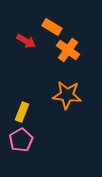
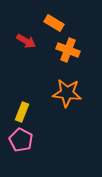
orange rectangle: moved 2 px right, 4 px up
orange cross: rotated 15 degrees counterclockwise
orange star: moved 2 px up
pink pentagon: rotated 15 degrees counterclockwise
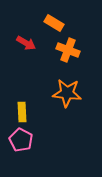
red arrow: moved 2 px down
yellow rectangle: rotated 24 degrees counterclockwise
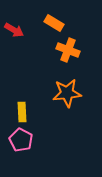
red arrow: moved 12 px left, 13 px up
orange star: rotated 12 degrees counterclockwise
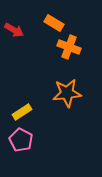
orange cross: moved 1 px right, 3 px up
yellow rectangle: rotated 60 degrees clockwise
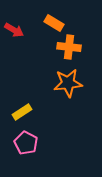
orange cross: rotated 15 degrees counterclockwise
orange star: moved 1 px right, 10 px up
pink pentagon: moved 5 px right, 3 px down
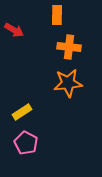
orange rectangle: moved 3 px right, 8 px up; rotated 60 degrees clockwise
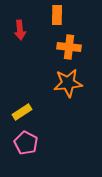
red arrow: moved 6 px right; rotated 54 degrees clockwise
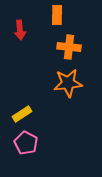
yellow rectangle: moved 2 px down
